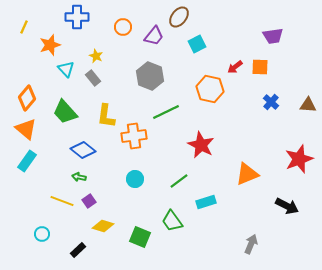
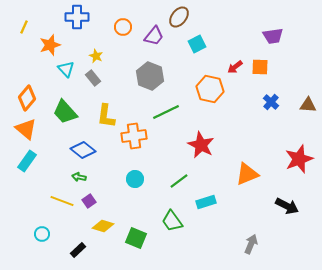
green square at (140, 237): moved 4 px left, 1 px down
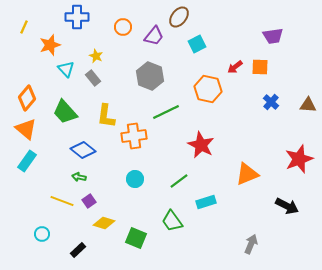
orange hexagon at (210, 89): moved 2 px left
yellow diamond at (103, 226): moved 1 px right, 3 px up
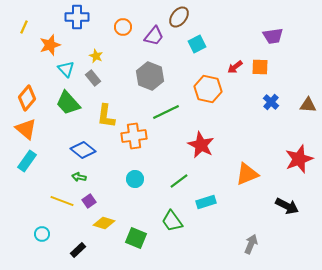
green trapezoid at (65, 112): moved 3 px right, 9 px up
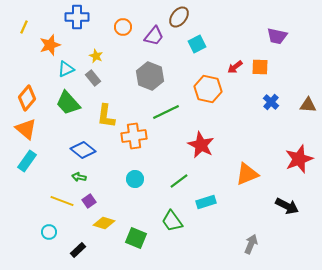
purple trapezoid at (273, 36): moved 4 px right; rotated 20 degrees clockwise
cyan triangle at (66, 69): rotated 48 degrees clockwise
cyan circle at (42, 234): moved 7 px right, 2 px up
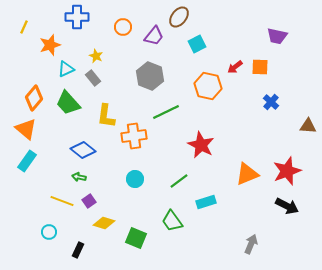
orange hexagon at (208, 89): moved 3 px up
orange diamond at (27, 98): moved 7 px right
brown triangle at (308, 105): moved 21 px down
red star at (299, 159): moved 12 px left, 12 px down
black rectangle at (78, 250): rotated 21 degrees counterclockwise
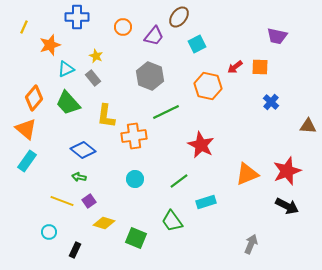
black rectangle at (78, 250): moved 3 px left
